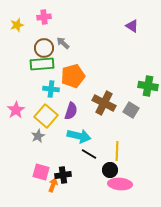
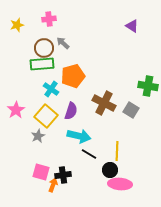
pink cross: moved 5 px right, 2 px down
cyan cross: rotated 28 degrees clockwise
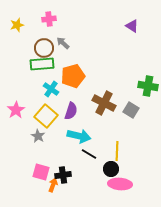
gray star: rotated 16 degrees counterclockwise
black circle: moved 1 px right, 1 px up
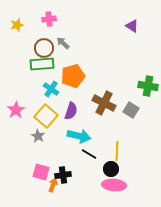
pink ellipse: moved 6 px left, 1 px down
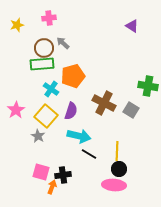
pink cross: moved 1 px up
black circle: moved 8 px right
orange arrow: moved 1 px left, 2 px down
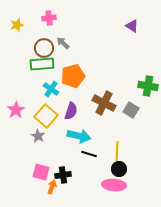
black line: rotated 14 degrees counterclockwise
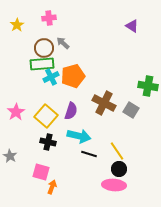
yellow star: rotated 16 degrees counterclockwise
cyan cross: moved 12 px up; rotated 28 degrees clockwise
pink star: moved 2 px down
gray star: moved 28 px left, 20 px down
yellow line: rotated 36 degrees counterclockwise
black cross: moved 15 px left, 33 px up; rotated 21 degrees clockwise
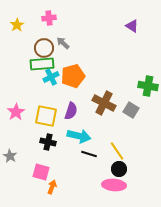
yellow square: rotated 30 degrees counterclockwise
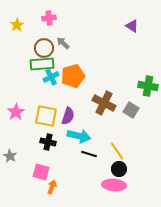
purple semicircle: moved 3 px left, 5 px down
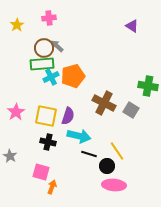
gray arrow: moved 6 px left, 3 px down
black circle: moved 12 px left, 3 px up
